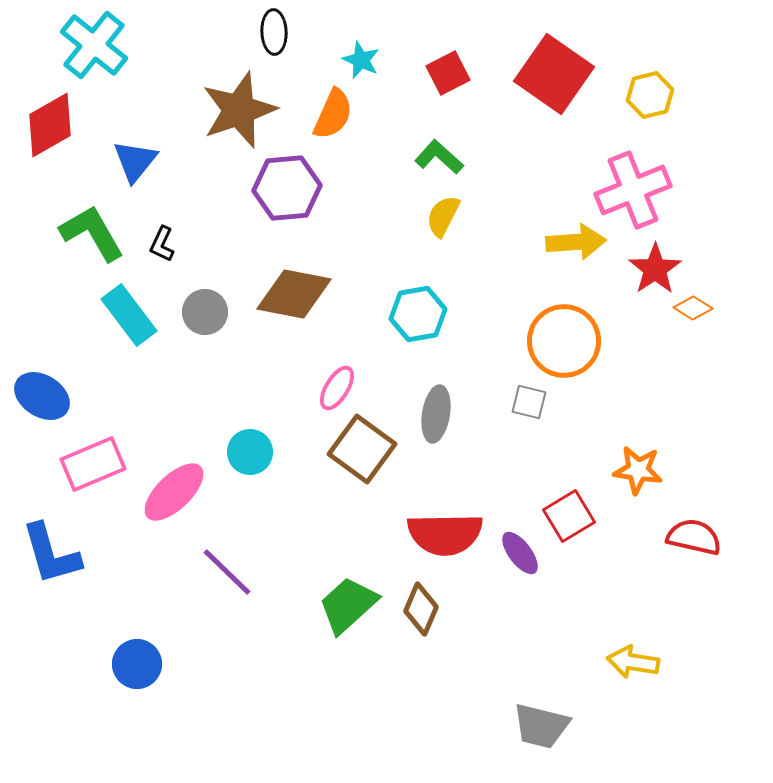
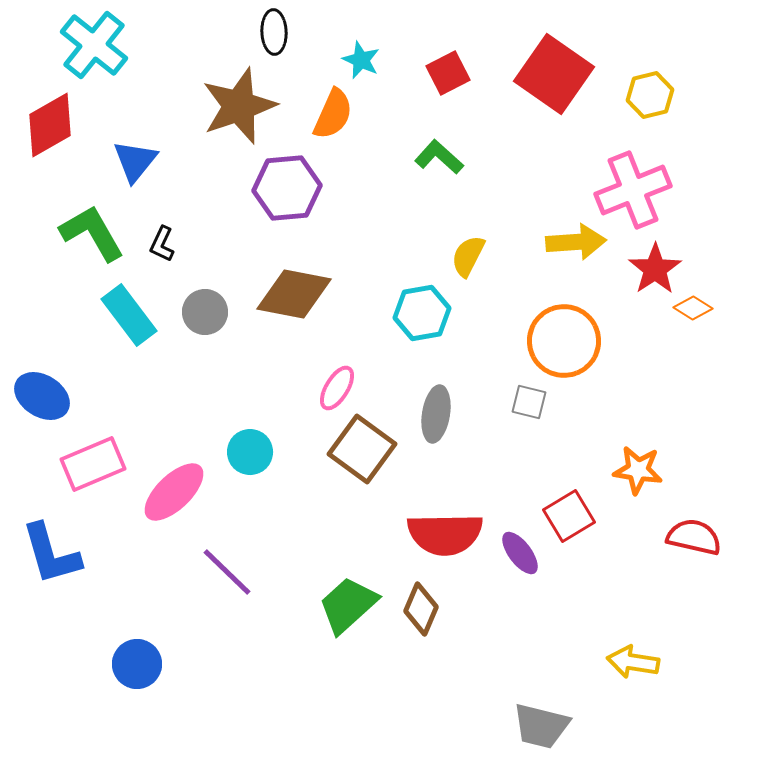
brown star at (239, 110): moved 4 px up
yellow semicircle at (443, 216): moved 25 px right, 40 px down
cyan hexagon at (418, 314): moved 4 px right, 1 px up
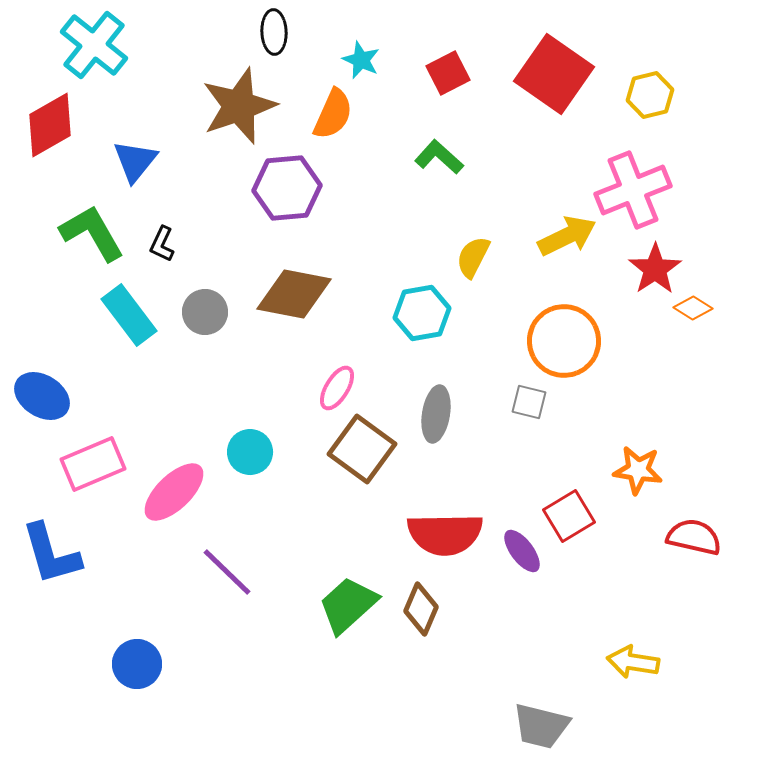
yellow arrow at (576, 242): moved 9 px left, 6 px up; rotated 22 degrees counterclockwise
yellow semicircle at (468, 256): moved 5 px right, 1 px down
purple ellipse at (520, 553): moved 2 px right, 2 px up
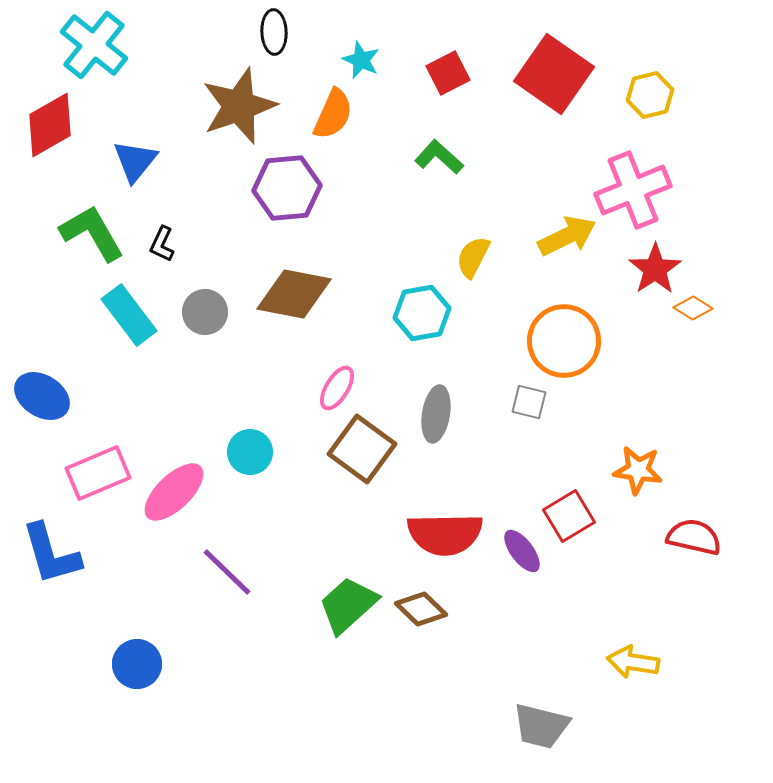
pink rectangle at (93, 464): moved 5 px right, 9 px down
brown diamond at (421, 609): rotated 69 degrees counterclockwise
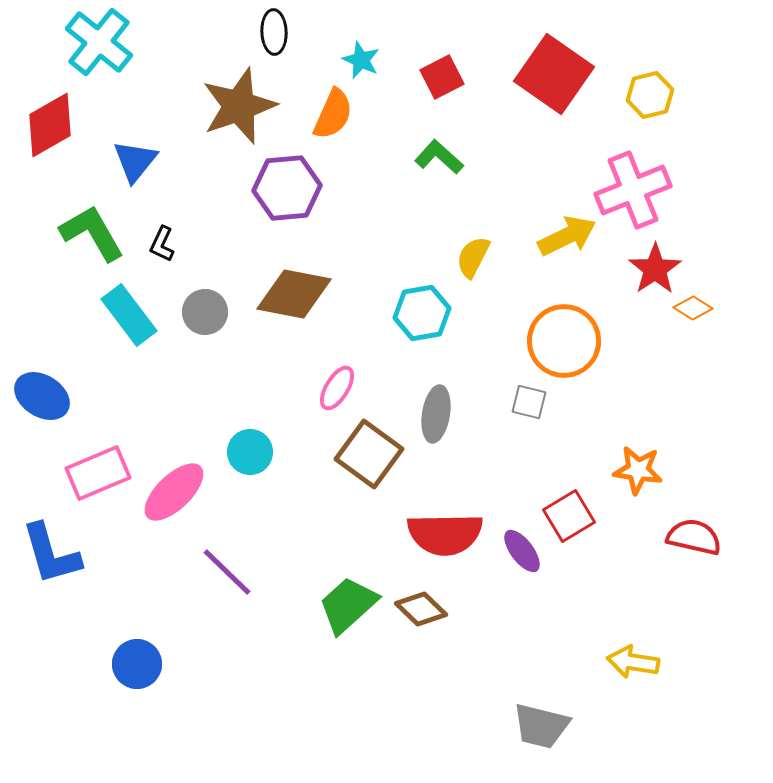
cyan cross at (94, 45): moved 5 px right, 3 px up
red square at (448, 73): moved 6 px left, 4 px down
brown square at (362, 449): moved 7 px right, 5 px down
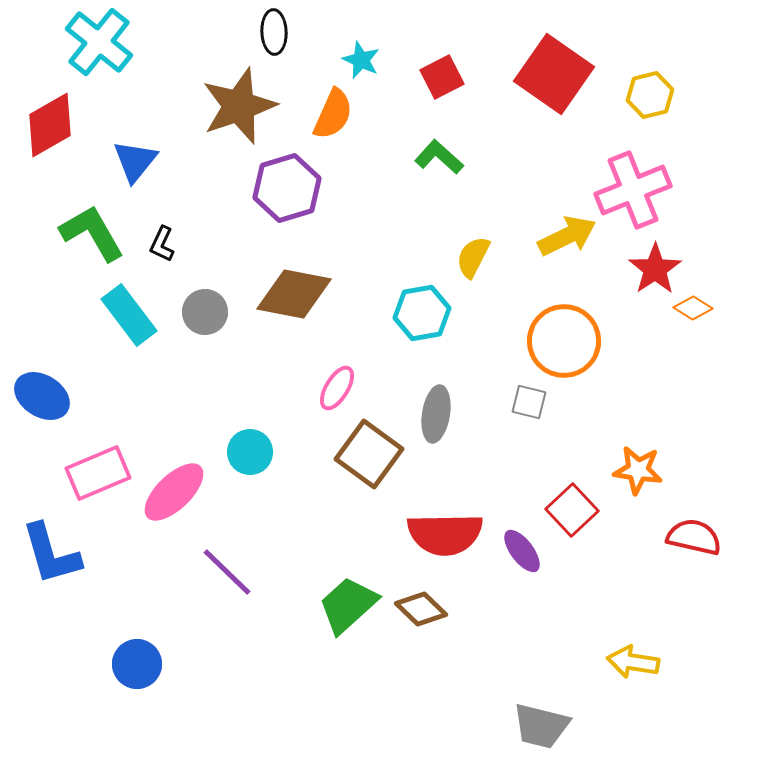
purple hexagon at (287, 188): rotated 12 degrees counterclockwise
red square at (569, 516): moved 3 px right, 6 px up; rotated 12 degrees counterclockwise
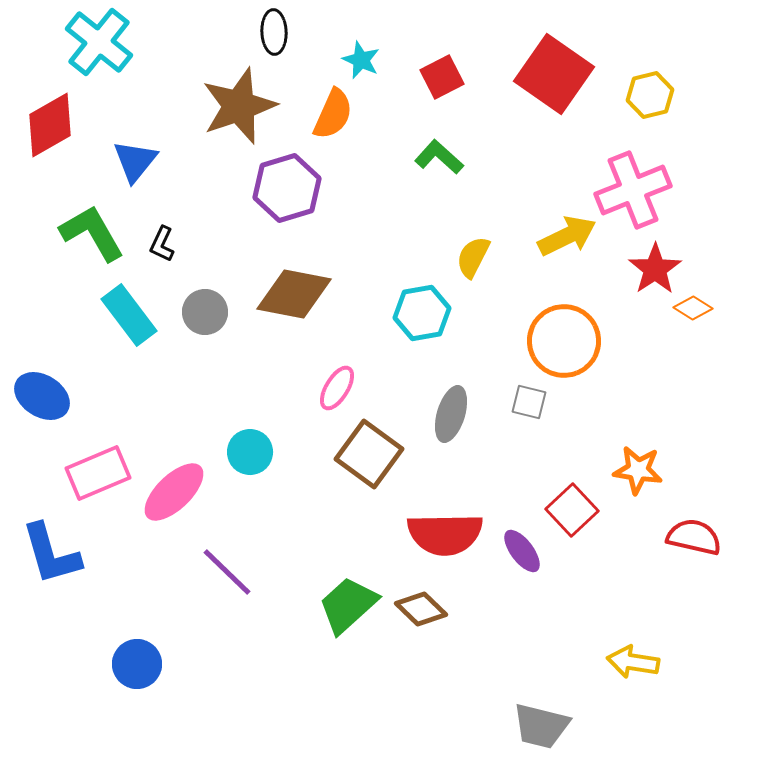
gray ellipse at (436, 414): moved 15 px right; rotated 8 degrees clockwise
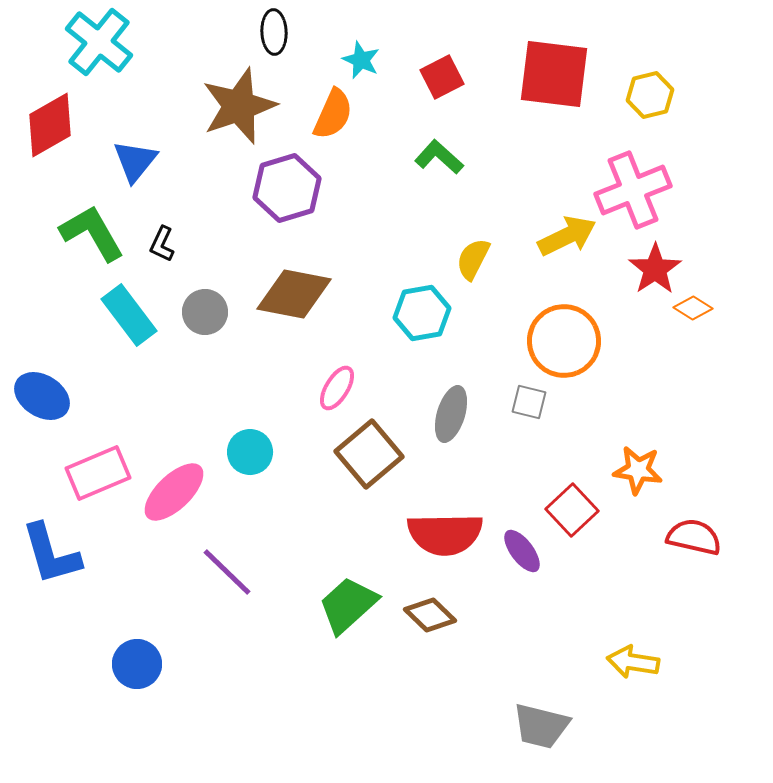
red square at (554, 74): rotated 28 degrees counterclockwise
yellow semicircle at (473, 257): moved 2 px down
brown square at (369, 454): rotated 14 degrees clockwise
brown diamond at (421, 609): moved 9 px right, 6 px down
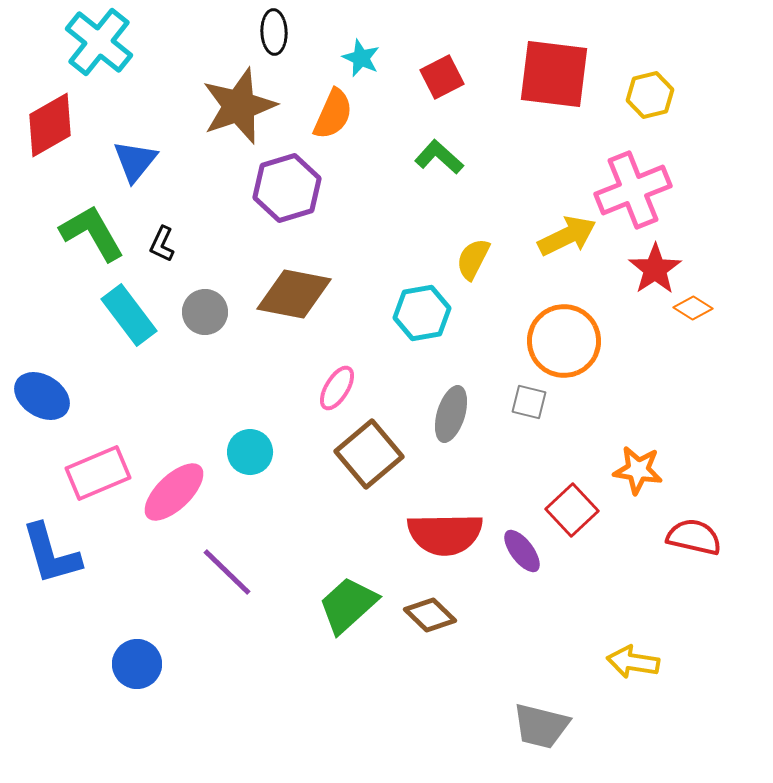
cyan star at (361, 60): moved 2 px up
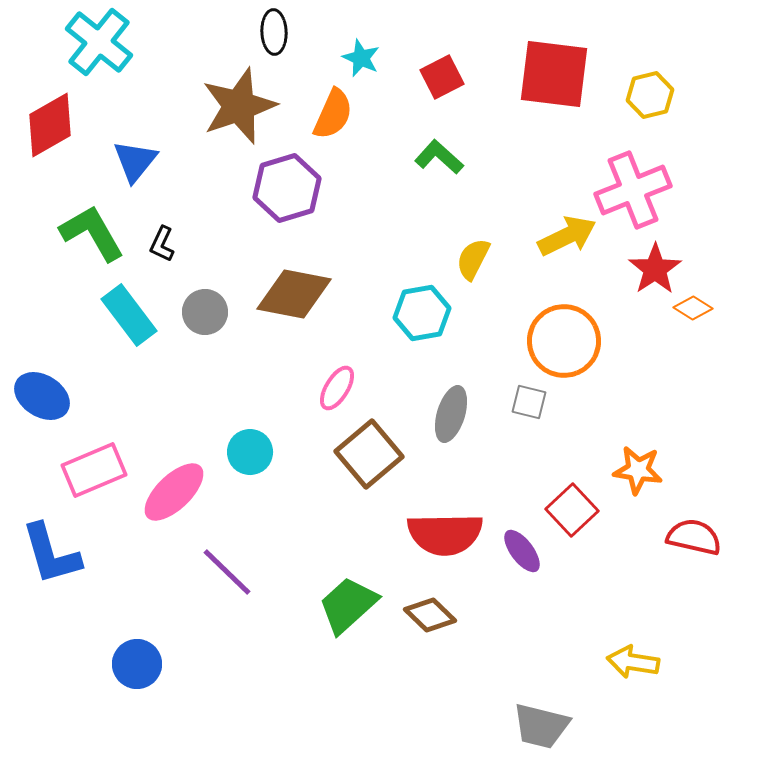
pink rectangle at (98, 473): moved 4 px left, 3 px up
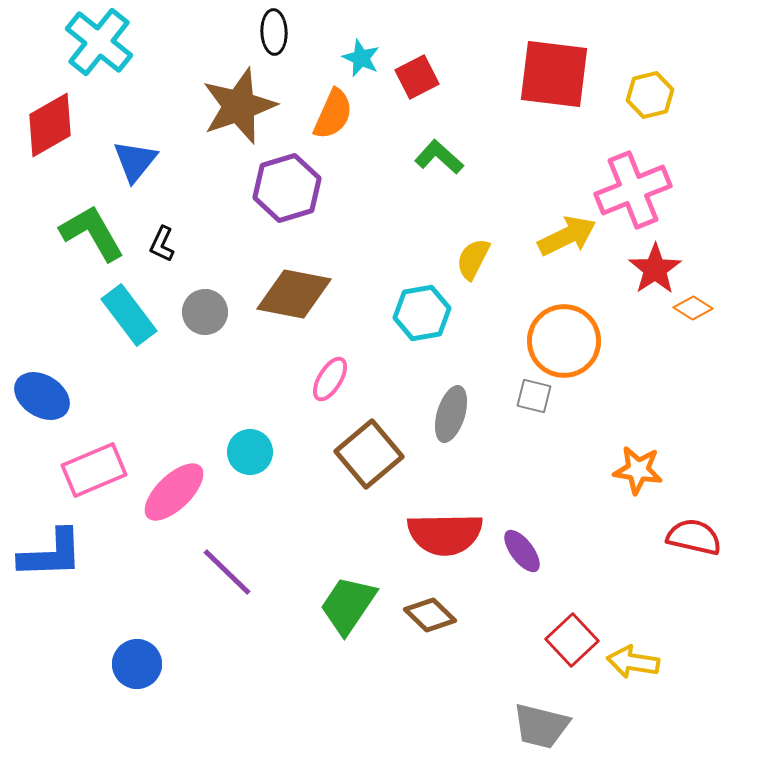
red square at (442, 77): moved 25 px left
pink ellipse at (337, 388): moved 7 px left, 9 px up
gray square at (529, 402): moved 5 px right, 6 px up
red square at (572, 510): moved 130 px down
blue L-shape at (51, 554): rotated 76 degrees counterclockwise
green trapezoid at (348, 605): rotated 14 degrees counterclockwise
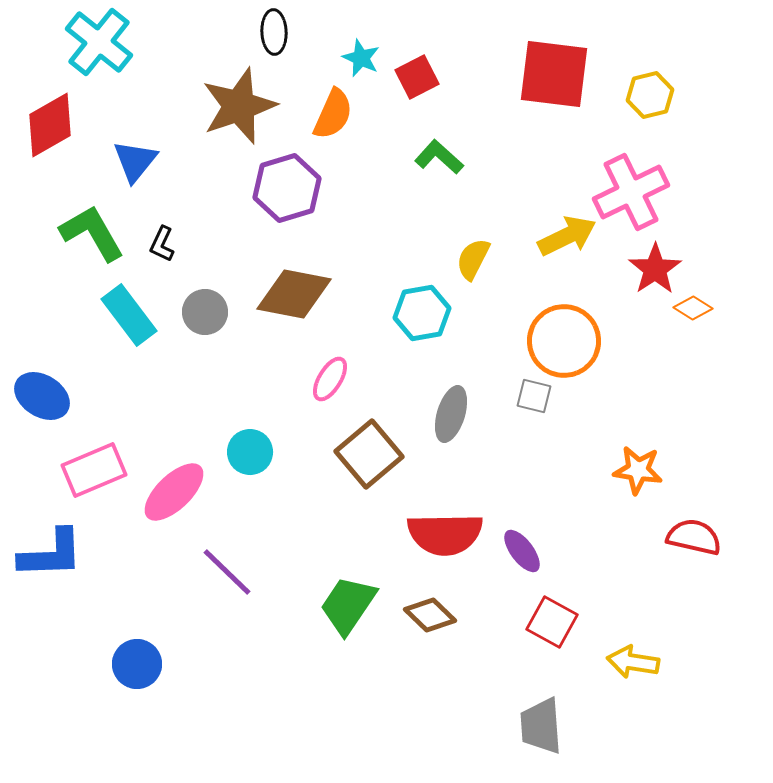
pink cross at (633, 190): moved 2 px left, 2 px down; rotated 4 degrees counterclockwise
red square at (572, 640): moved 20 px left, 18 px up; rotated 18 degrees counterclockwise
gray trapezoid at (541, 726): rotated 72 degrees clockwise
